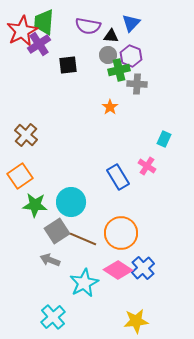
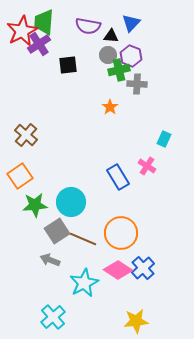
green star: rotated 10 degrees counterclockwise
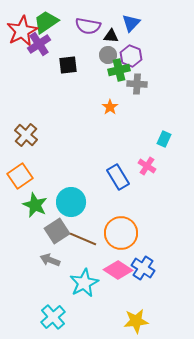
green trapezoid: moved 2 px right; rotated 52 degrees clockwise
green star: rotated 30 degrees clockwise
blue cross: rotated 15 degrees counterclockwise
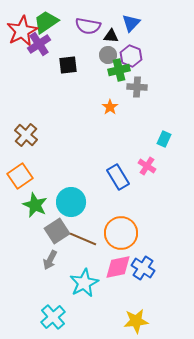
gray cross: moved 3 px down
gray arrow: rotated 84 degrees counterclockwise
pink diamond: moved 3 px up; rotated 44 degrees counterclockwise
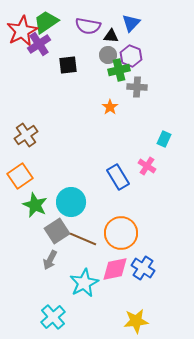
brown cross: rotated 15 degrees clockwise
pink diamond: moved 3 px left, 2 px down
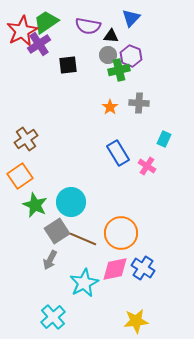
blue triangle: moved 5 px up
gray cross: moved 2 px right, 16 px down
brown cross: moved 4 px down
blue rectangle: moved 24 px up
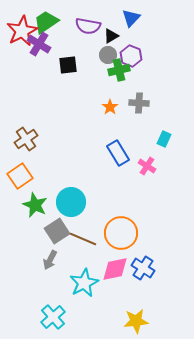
black triangle: rotated 35 degrees counterclockwise
purple cross: rotated 25 degrees counterclockwise
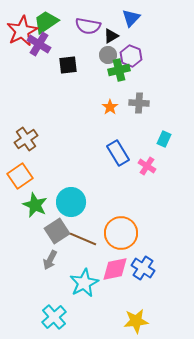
cyan cross: moved 1 px right
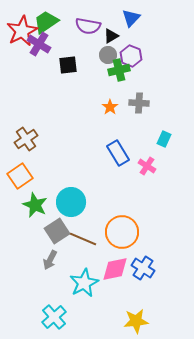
orange circle: moved 1 px right, 1 px up
